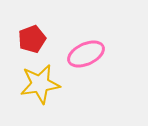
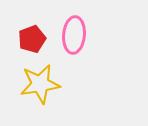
pink ellipse: moved 12 px left, 19 px up; rotated 60 degrees counterclockwise
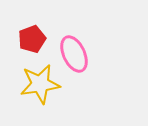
pink ellipse: moved 19 px down; rotated 30 degrees counterclockwise
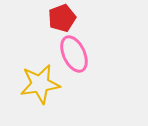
red pentagon: moved 30 px right, 21 px up
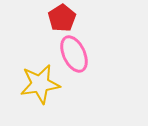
red pentagon: rotated 12 degrees counterclockwise
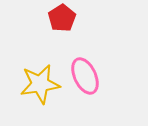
pink ellipse: moved 11 px right, 22 px down
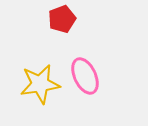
red pentagon: moved 1 px down; rotated 12 degrees clockwise
